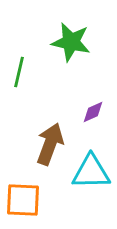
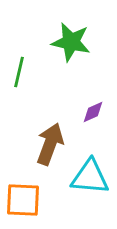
cyan triangle: moved 1 px left, 5 px down; rotated 6 degrees clockwise
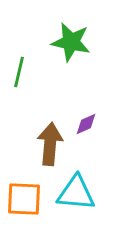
purple diamond: moved 7 px left, 12 px down
brown arrow: rotated 15 degrees counterclockwise
cyan triangle: moved 14 px left, 16 px down
orange square: moved 1 px right, 1 px up
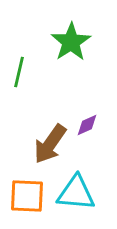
green star: rotated 27 degrees clockwise
purple diamond: moved 1 px right, 1 px down
brown arrow: rotated 150 degrees counterclockwise
orange square: moved 3 px right, 3 px up
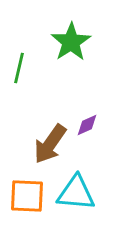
green line: moved 4 px up
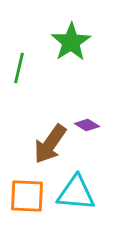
purple diamond: rotated 55 degrees clockwise
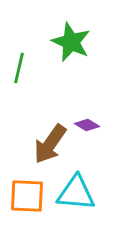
green star: rotated 15 degrees counterclockwise
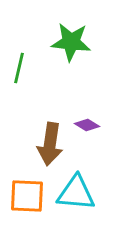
green star: rotated 18 degrees counterclockwise
brown arrow: rotated 27 degrees counterclockwise
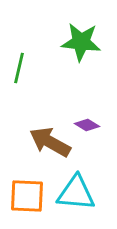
green star: moved 10 px right
brown arrow: moved 2 px up; rotated 111 degrees clockwise
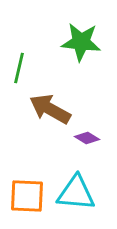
purple diamond: moved 13 px down
brown arrow: moved 33 px up
